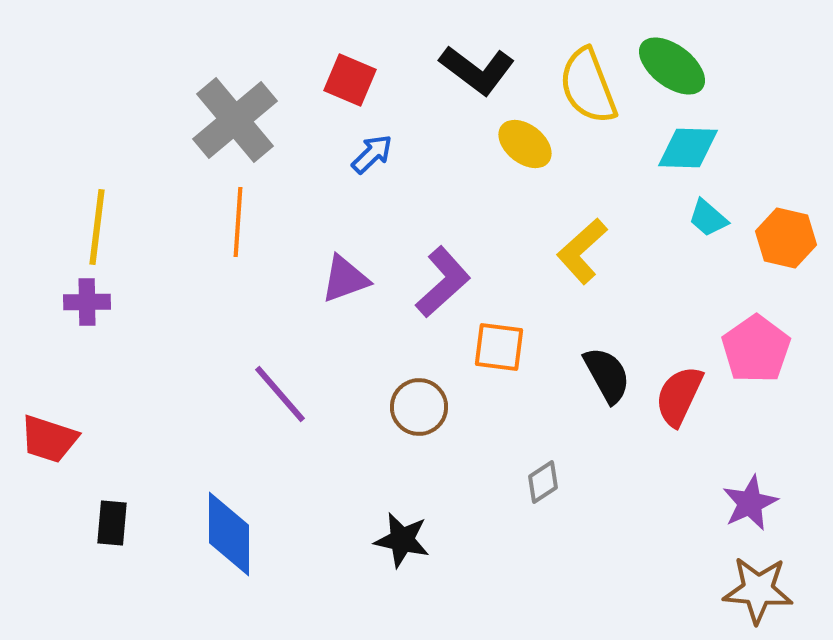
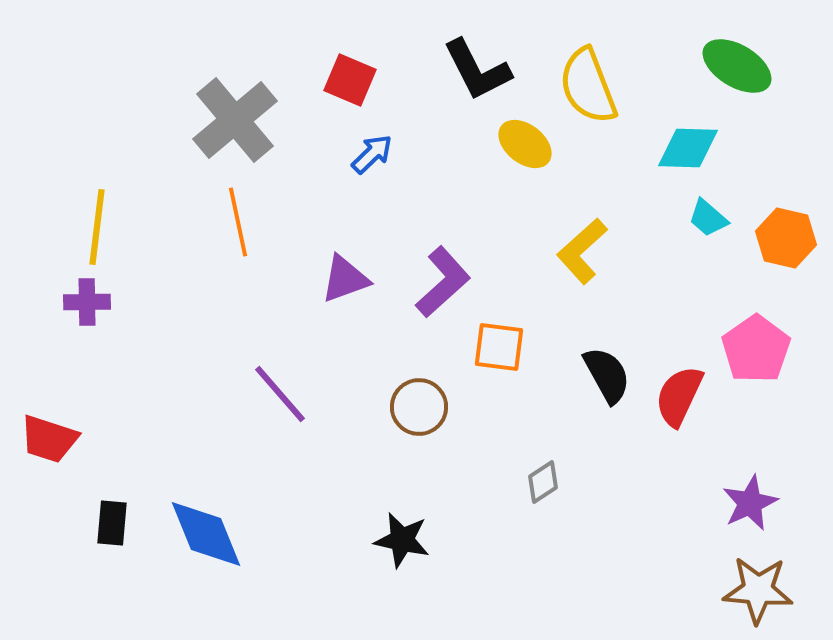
green ellipse: moved 65 px right; rotated 6 degrees counterclockwise
black L-shape: rotated 26 degrees clockwise
orange line: rotated 16 degrees counterclockwise
blue diamond: moved 23 px left; rotated 22 degrees counterclockwise
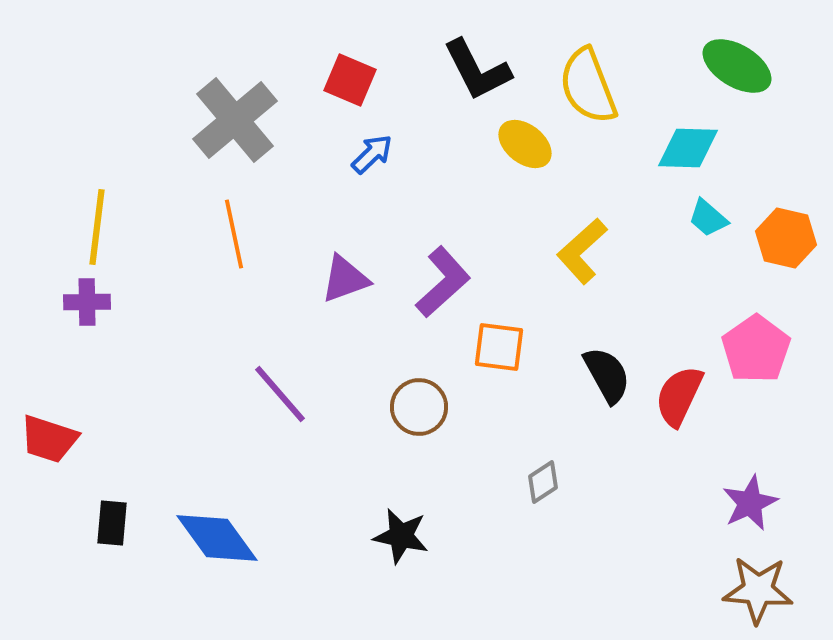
orange line: moved 4 px left, 12 px down
blue diamond: moved 11 px right, 4 px down; rotated 14 degrees counterclockwise
black star: moved 1 px left, 4 px up
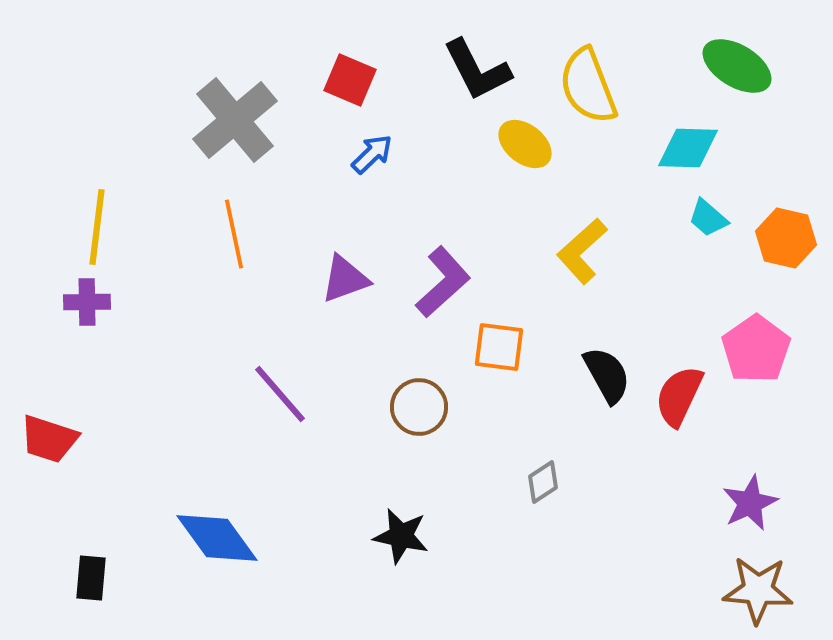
black rectangle: moved 21 px left, 55 px down
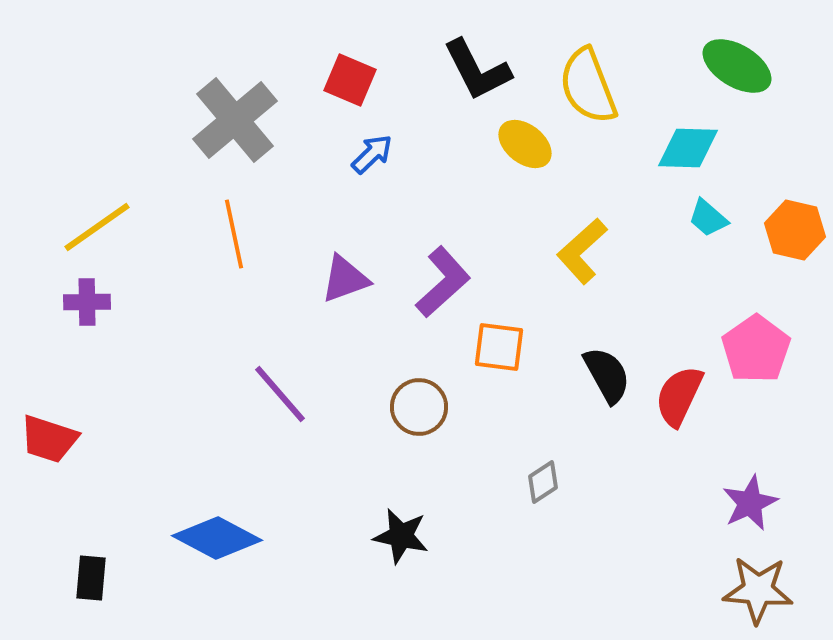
yellow line: rotated 48 degrees clockwise
orange hexagon: moved 9 px right, 8 px up
blue diamond: rotated 26 degrees counterclockwise
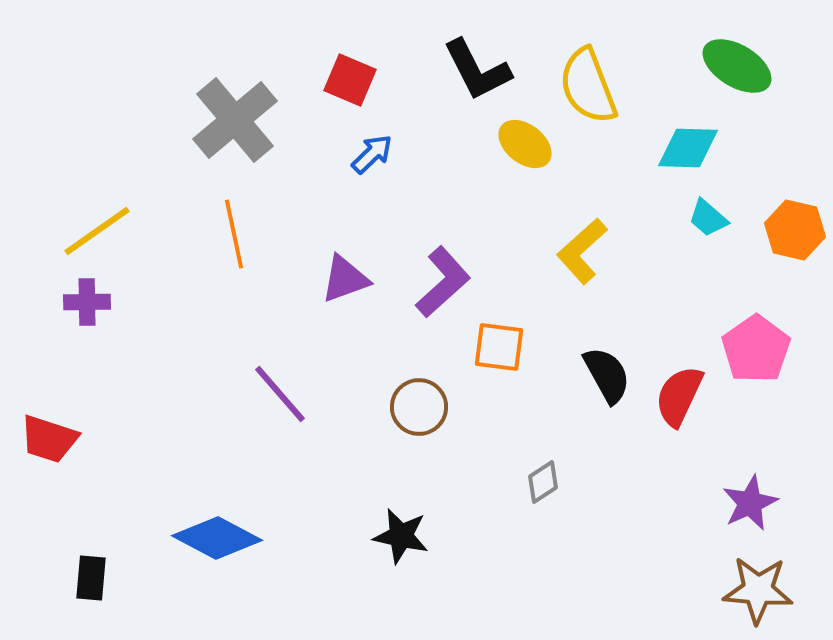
yellow line: moved 4 px down
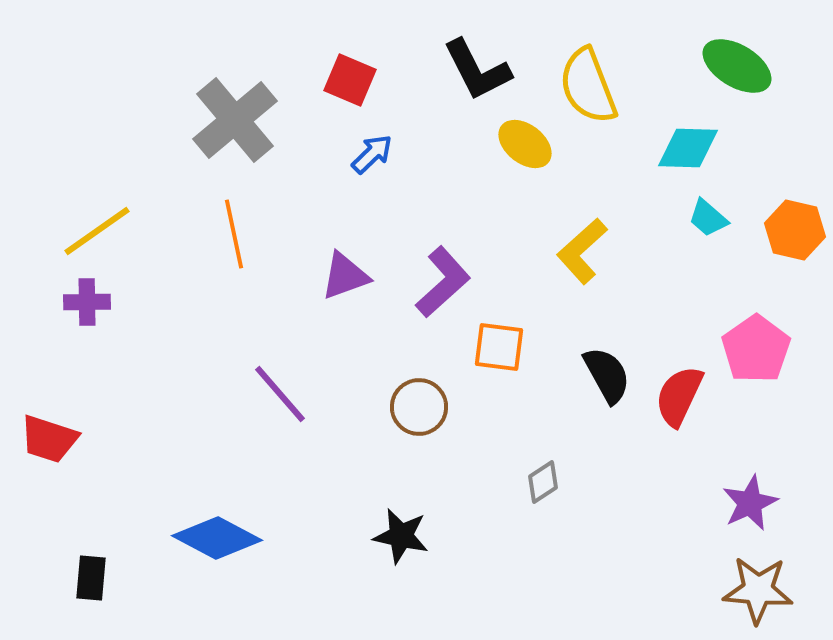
purple triangle: moved 3 px up
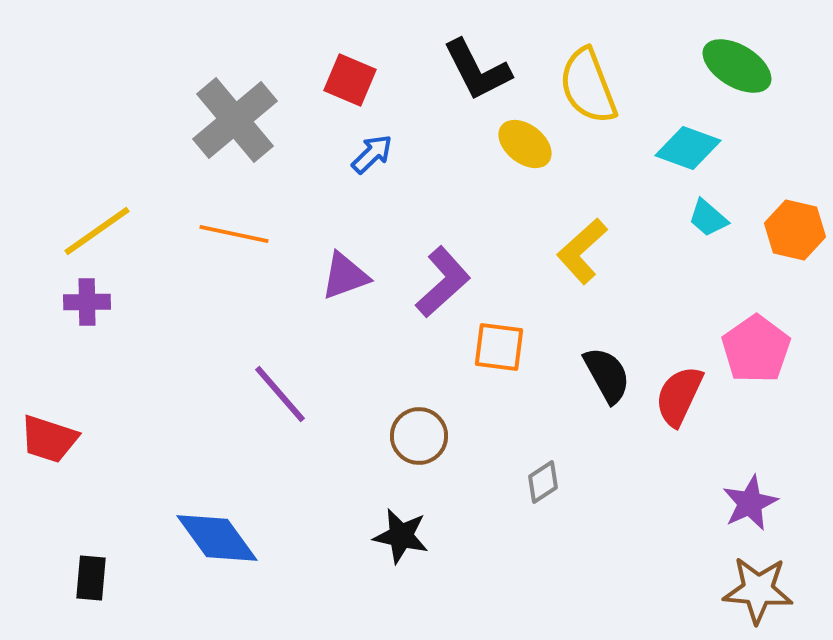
cyan diamond: rotated 18 degrees clockwise
orange line: rotated 66 degrees counterclockwise
brown circle: moved 29 px down
blue diamond: rotated 26 degrees clockwise
